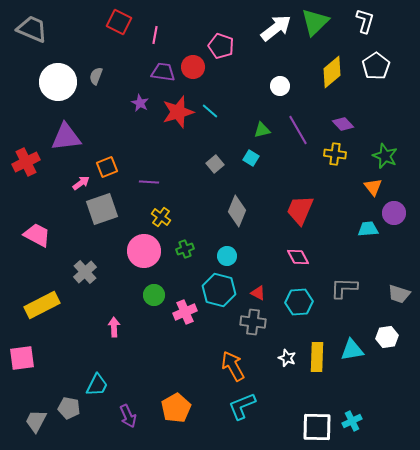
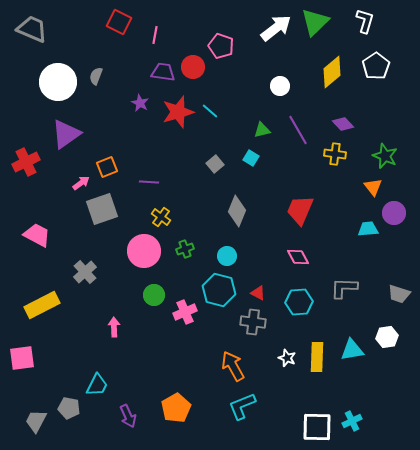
purple triangle at (66, 137): moved 3 px up; rotated 28 degrees counterclockwise
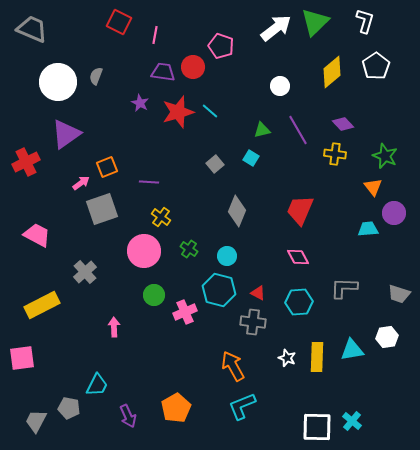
green cross at (185, 249): moved 4 px right; rotated 36 degrees counterclockwise
cyan cross at (352, 421): rotated 24 degrees counterclockwise
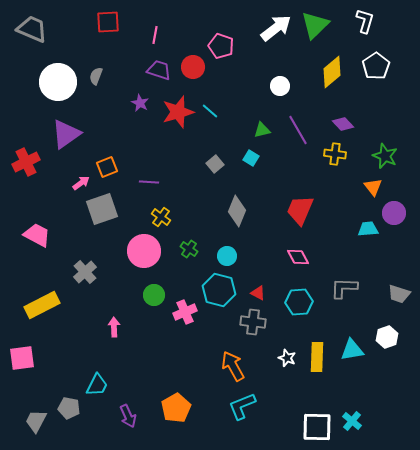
red square at (119, 22): moved 11 px left; rotated 30 degrees counterclockwise
green triangle at (315, 22): moved 3 px down
purple trapezoid at (163, 72): moved 4 px left, 2 px up; rotated 10 degrees clockwise
white hexagon at (387, 337): rotated 10 degrees counterclockwise
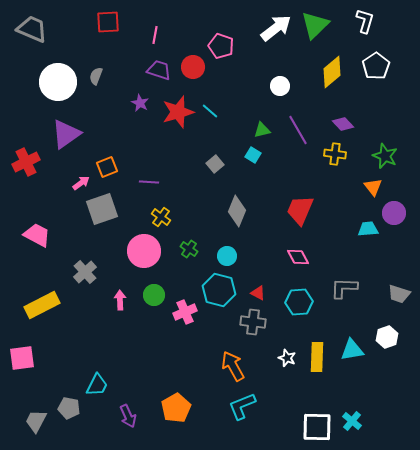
cyan square at (251, 158): moved 2 px right, 3 px up
pink arrow at (114, 327): moved 6 px right, 27 px up
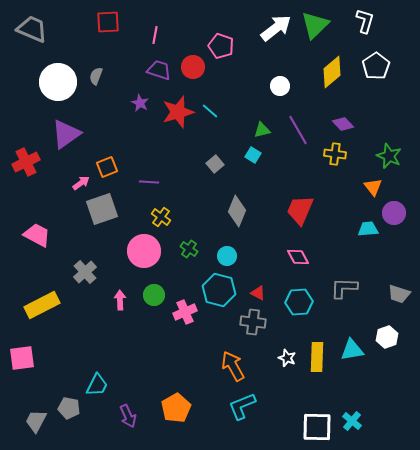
green star at (385, 156): moved 4 px right
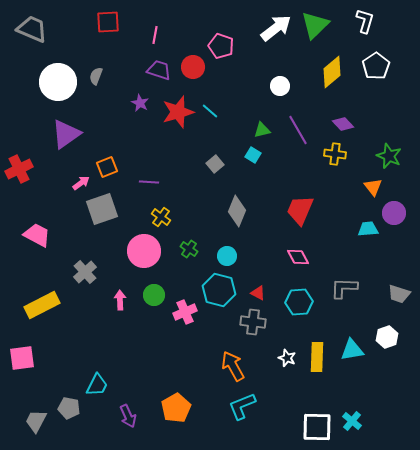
red cross at (26, 162): moved 7 px left, 7 px down
